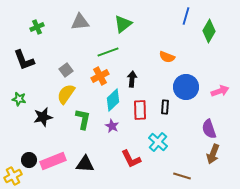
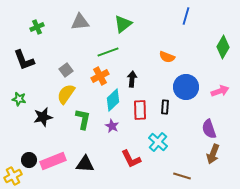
green diamond: moved 14 px right, 16 px down
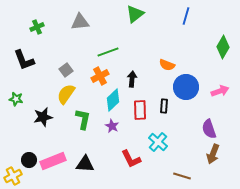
green triangle: moved 12 px right, 10 px up
orange semicircle: moved 8 px down
green star: moved 3 px left
black rectangle: moved 1 px left, 1 px up
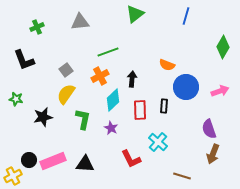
purple star: moved 1 px left, 2 px down
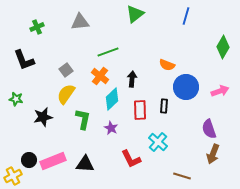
orange cross: rotated 24 degrees counterclockwise
cyan diamond: moved 1 px left, 1 px up
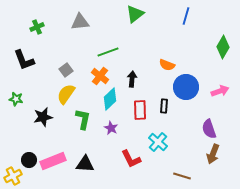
cyan diamond: moved 2 px left
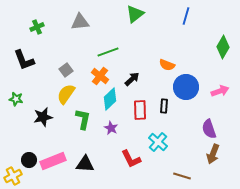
black arrow: rotated 42 degrees clockwise
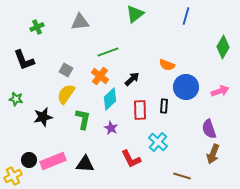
gray square: rotated 24 degrees counterclockwise
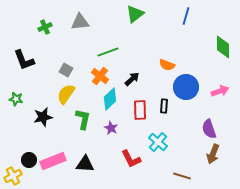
green cross: moved 8 px right
green diamond: rotated 30 degrees counterclockwise
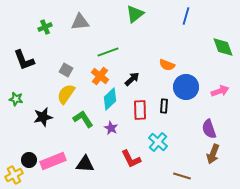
green diamond: rotated 20 degrees counterclockwise
green L-shape: rotated 45 degrees counterclockwise
yellow cross: moved 1 px right, 1 px up
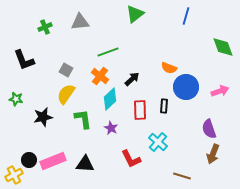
orange semicircle: moved 2 px right, 3 px down
green L-shape: rotated 25 degrees clockwise
